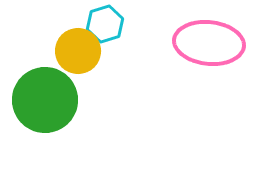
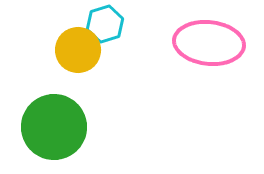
yellow circle: moved 1 px up
green circle: moved 9 px right, 27 px down
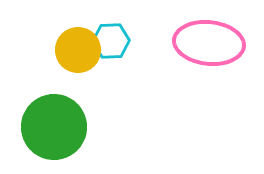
cyan hexagon: moved 6 px right, 17 px down; rotated 15 degrees clockwise
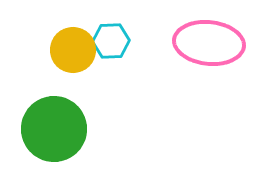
yellow circle: moved 5 px left
green circle: moved 2 px down
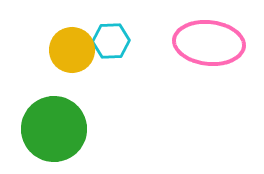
yellow circle: moved 1 px left
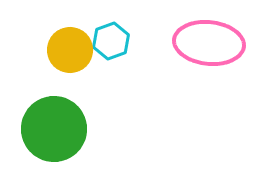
cyan hexagon: rotated 18 degrees counterclockwise
yellow circle: moved 2 px left
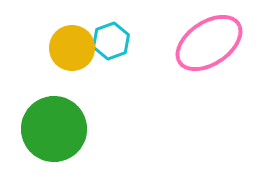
pink ellipse: rotated 40 degrees counterclockwise
yellow circle: moved 2 px right, 2 px up
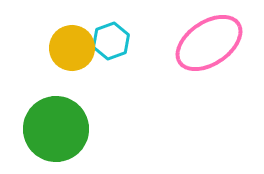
green circle: moved 2 px right
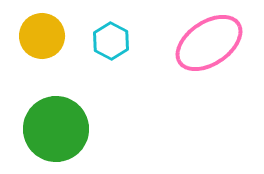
cyan hexagon: rotated 12 degrees counterclockwise
yellow circle: moved 30 px left, 12 px up
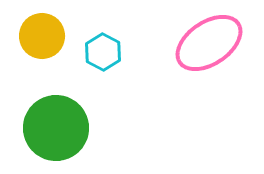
cyan hexagon: moved 8 px left, 11 px down
green circle: moved 1 px up
